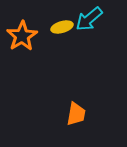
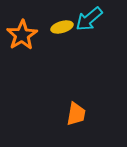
orange star: moved 1 px up
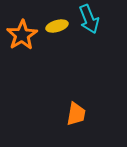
cyan arrow: rotated 72 degrees counterclockwise
yellow ellipse: moved 5 px left, 1 px up
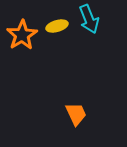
orange trapezoid: rotated 35 degrees counterclockwise
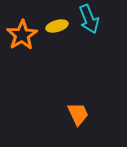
orange trapezoid: moved 2 px right
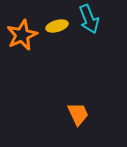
orange star: rotated 8 degrees clockwise
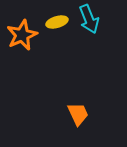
yellow ellipse: moved 4 px up
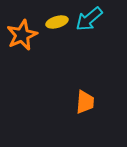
cyan arrow: rotated 72 degrees clockwise
orange trapezoid: moved 7 px right, 12 px up; rotated 30 degrees clockwise
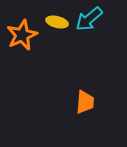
yellow ellipse: rotated 30 degrees clockwise
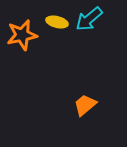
orange star: rotated 12 degrees clockwise
orange trapezoid: moved 3 px down; rotated 135 degrees counterclockwise
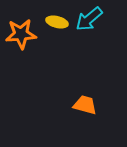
orange star: moved 1 px left, 1 px up; rotated 8 degrees clockwise
orange trapezoid: rotated 55 degrees clockwise
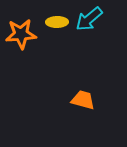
yellow ellipse: rotated 15 degrees counterclockwise
orange trapezoid: moved 2 px left, 5 px up
